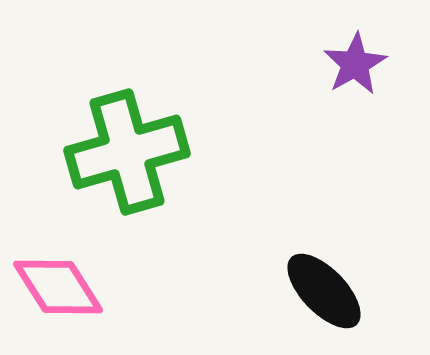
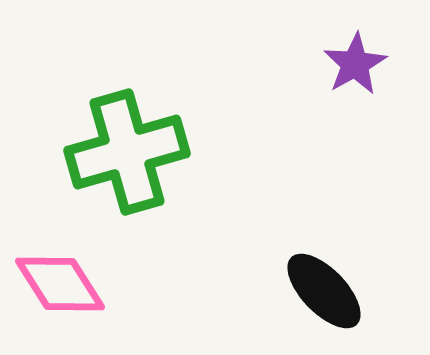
pink diamond: moved 2 px right, 3 px up
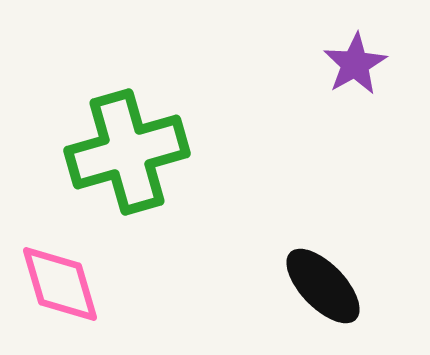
pink diamond: rotated 16 degrees clockwise
black ellipse: moved 1 px left, 5 px up
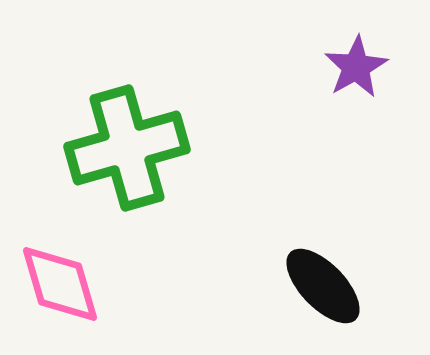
purple star: moved 1 px right, 3 px down
green cross: moved 4 px up
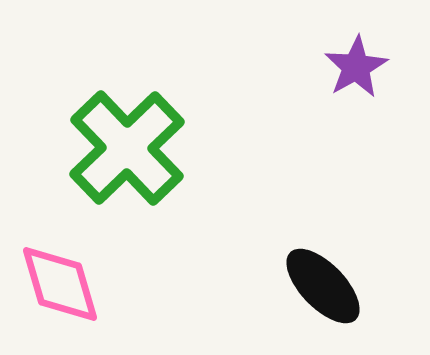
green cross: rotated 28 degrees counterclockwise
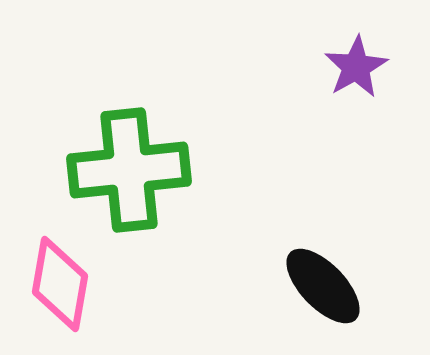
green cross: moved 2 px right, 22 px down; rotated 38 degrees clockwise
pink diamond: rotated 26 degrees clockwise
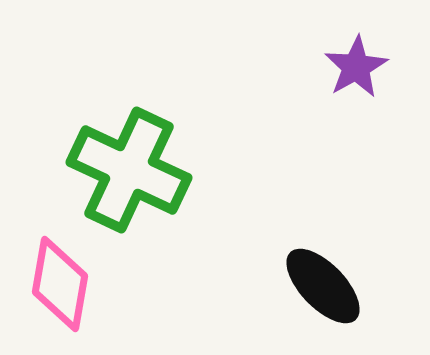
green cross: rotated 31 degrees clockwise
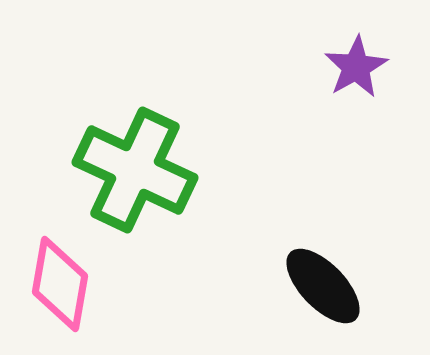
green cross: moved 6 px right
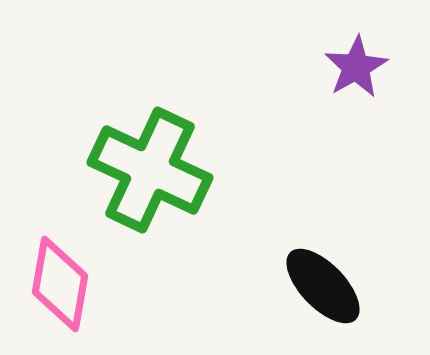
green cross: moved 15 px right
